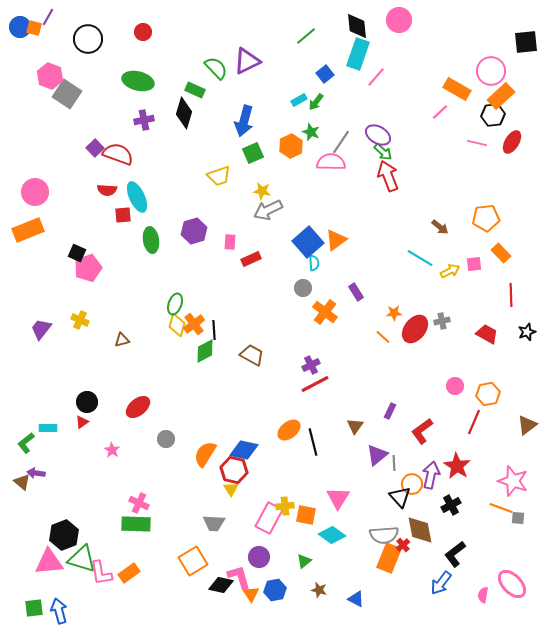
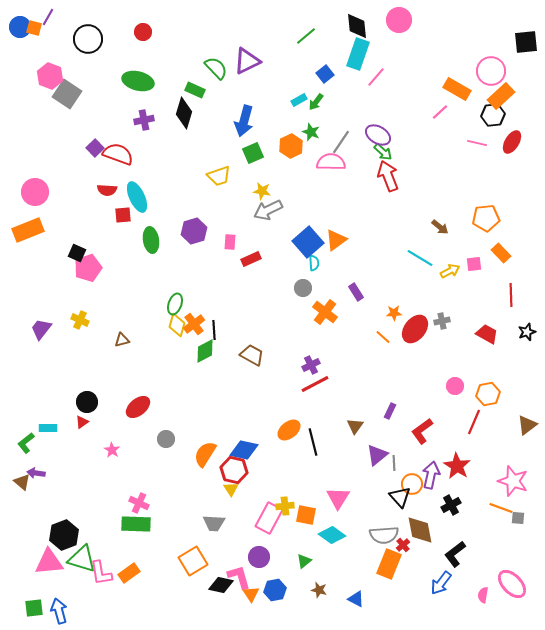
orange rectangle at (389, 558): moved 6 px down
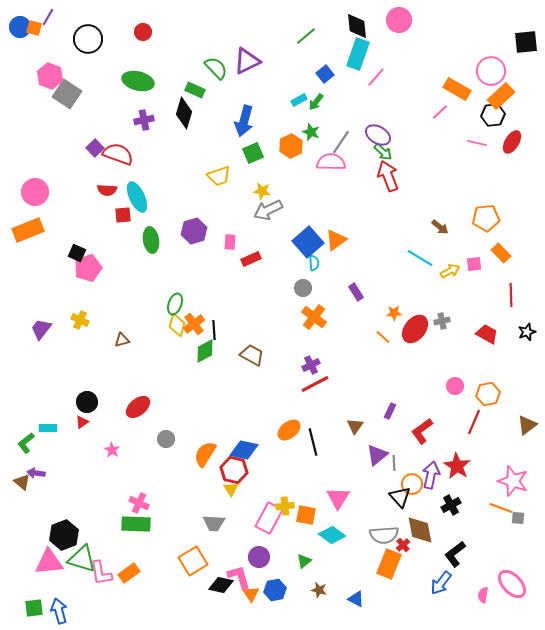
orange cross at (325, 312): moved 11 px left, 5 px down
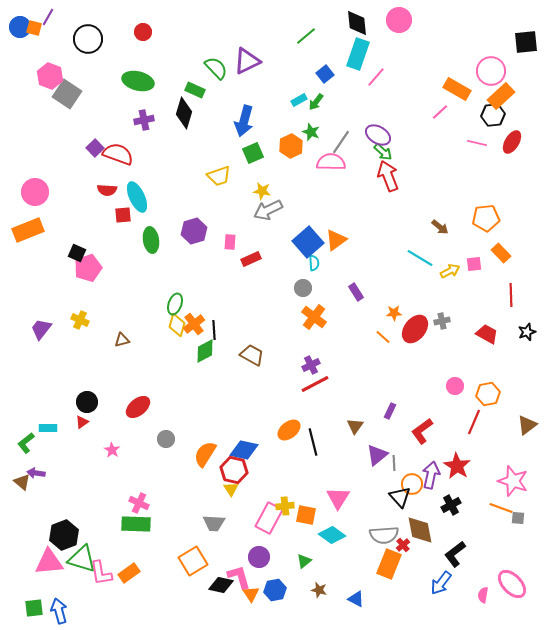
black diamond at (357, 26): moved 3 px up
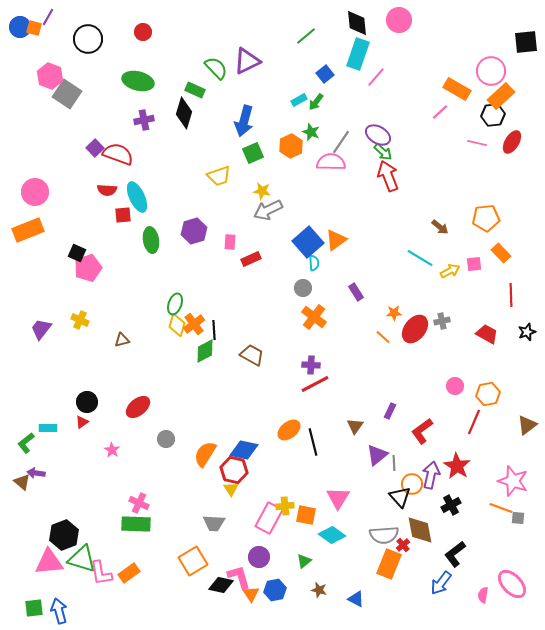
purple cross at (311, 365): rotated 30 degrees clockwise
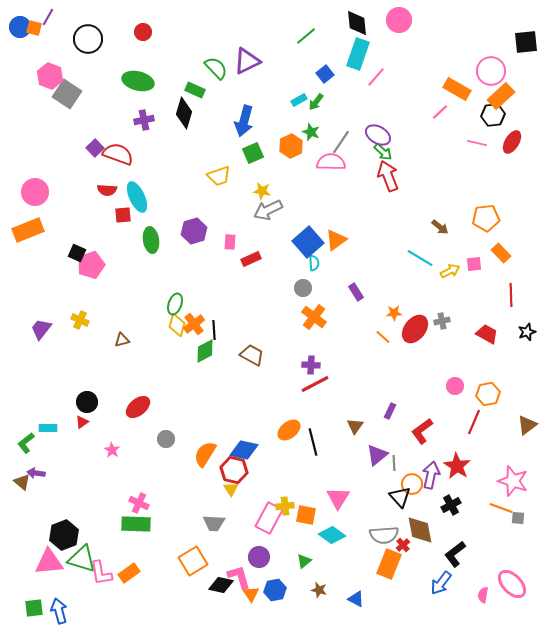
pink pentagon at (88, 268): moved 3 px right, 3 px up
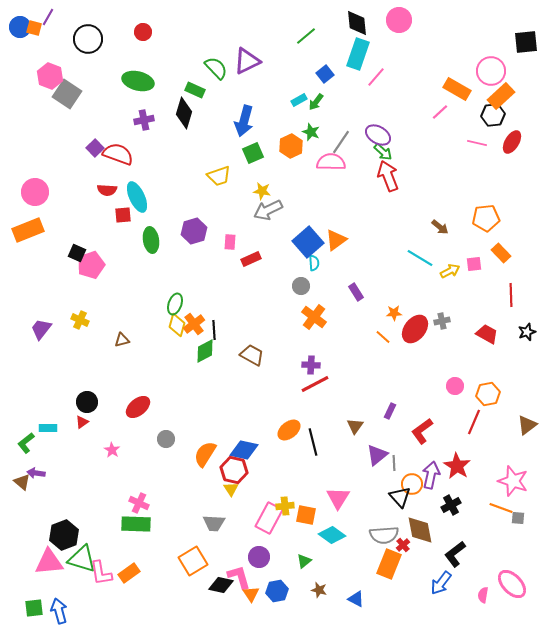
gray circle at (303, 288): moved 2 px left, 2 px up
blue hexagon at (275, 590): moved 2 px right, 1 px down
